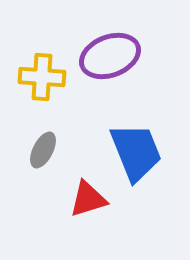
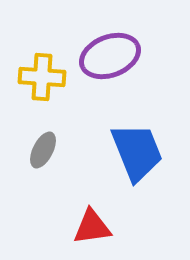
blue trapezoid: moved 1 px right
red triangle: moved 4 px right, 28 px down; rotated 9 degrees clockwise
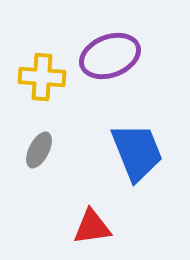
gray ellipse: moved 4 px left
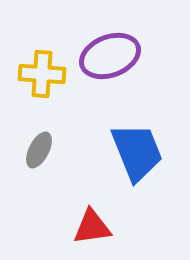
yellow cross: moved 3 px up
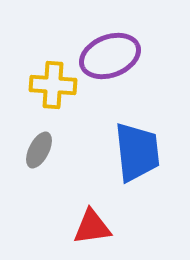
yellow cross: moved 11 px right, 11 px down
blue trapezoid: rotated 16 degrees clockwise
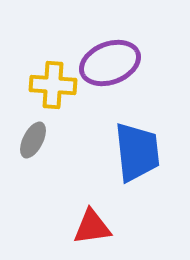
purple ellipse: moved 7 px down
gray ellipse: moved 6 px left, 10 px up
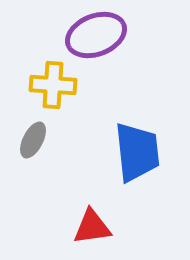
purple ellipse: moved 14 px left, 28 px up
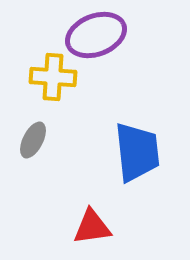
yellow cross: moved 8 px up
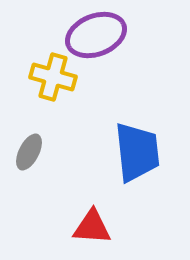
yellow cross: rotated 12 degrees clockwise
gray ellipse: moved 4 px left, 12 px down
red triangle: rotated 12 degrees clockwise
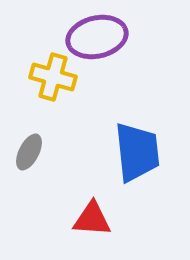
purple ellipse: moved 1 px right, 2 px down; rotated 8 degrees clockwise
red triangle: moved 8 px up
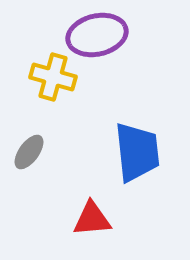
purple ellipse: moved 2 px up
gray ellipse: rotated 9 degrees clockwise
red triangle: rotated 9 degrees counterclockwise
